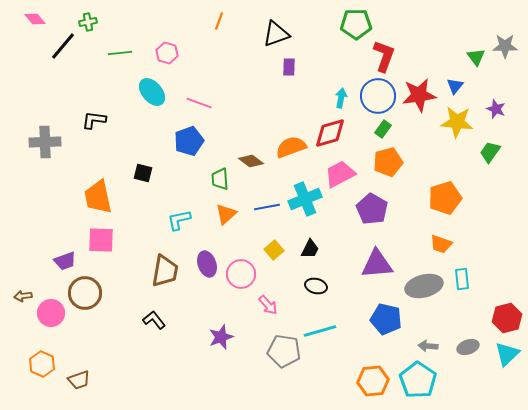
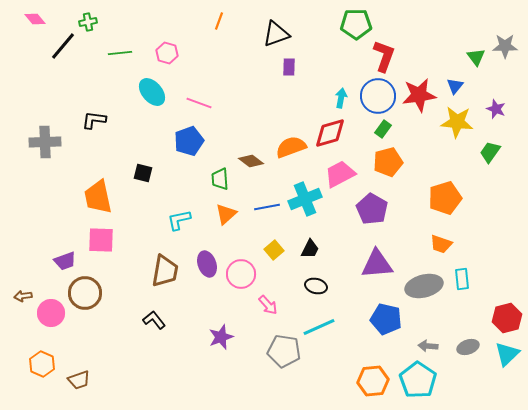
cyan line at (320, 331): moved 1 px left, 4 px up; rotated 8 degrees counterclockwise
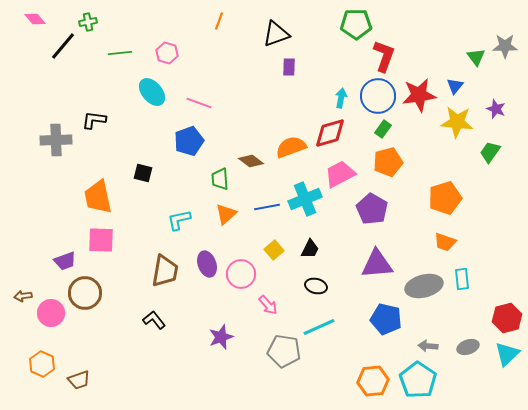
gray cross at (45, 142): moved 11 px right, 2 px up
orange trapezoid at (441, 244): moved 4 px right, 2 px up
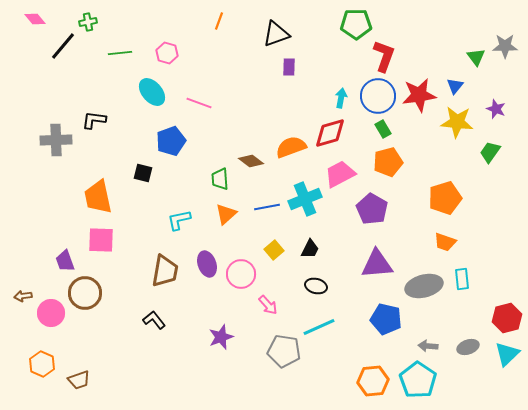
green rectangle at (383, 129): rotated 66 degrees counterclockwise
blue pentagon at (189, 141): moved 18 px left
purple trapezoid at (65, 261): rotated 90 degrees clockwise
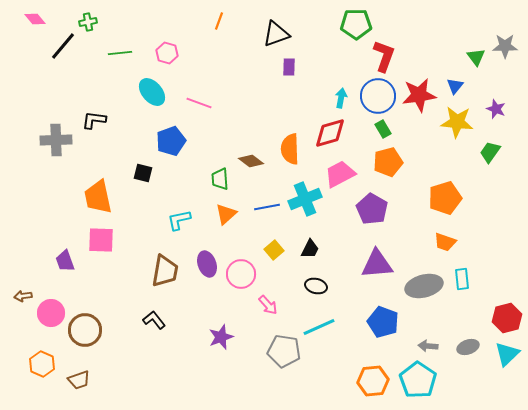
orange semicircle at (291, 147): moved 1 px left, 2 px down; rotated 72 degrees counterclockwise
brown circle at (85, 293): moved 37 px down
blue pentagon at (386, 319): moved 3 px left, 3 px down; rotated 8 degrees clockwise
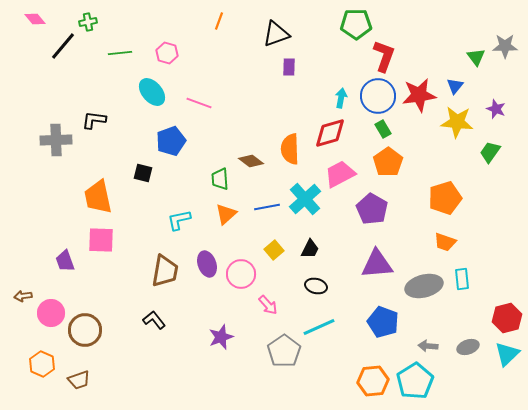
orange pentagon at (388, 162): rotated 20 degrees counterclockwise
cyan cross at (305, 199): rotated 20 degrees counterclockwise
gray pentagon at (284, 351): rotated 28 degrees clockwise
cyan pentagon at (418, 380): moved 3 px left, 1 px down; rotated 6 degrees clockwise
